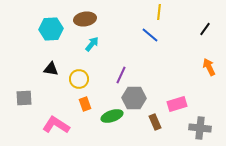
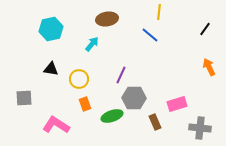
brown ellipse: moved 22 px right
cyan hexagon: rotated 10 degrees counterclockwise
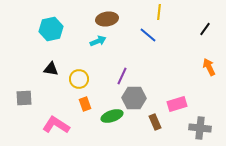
blue line: moved 2 px left
cyan arrow: moved 6 px right, 3 px up; rotated 28 degrees clockwise
purple line: moved 1 px right, 1 px down
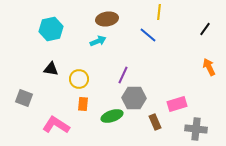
purple line: moved 1 px right, 1 px up
gray square: rotated 24 degrees clockwise
orange rectangle: moved 2 px left; rotated 24 degrees clockwise
gray cross: moved 4 px left, 1 px down
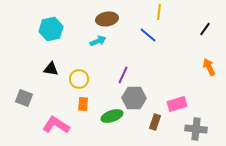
brown rectangle: rotated 42 degrees clockwise
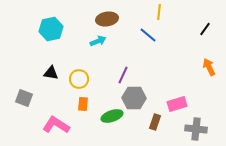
black triangle: moved 4 px down
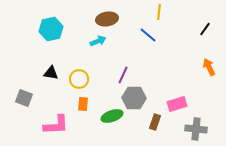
pink L-shape: rotated 144 degrees clockwise
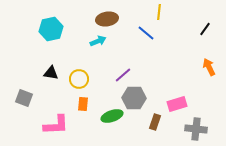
blue line: moved 2 px left, 2 px up
purple line: rotated 24 degrees clockwise
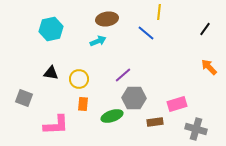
orange arrow: rotated 18 degrees counterclockwise
brown rectangle: rotated 63 degrees clockwise
gray cross: rotated 10 degrees clockwise
